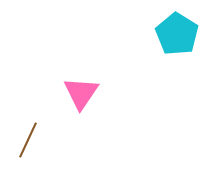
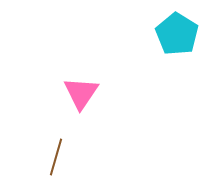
brown line: moved 28 px right, 17 px down; rotated 9 degrees counterclockwise
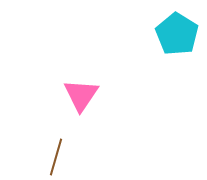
pink triangle: moved 2 px down
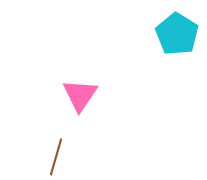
pink triangle: moved 1 px left
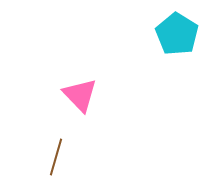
pink triangle: rotated 18 degrees counterclockwise
